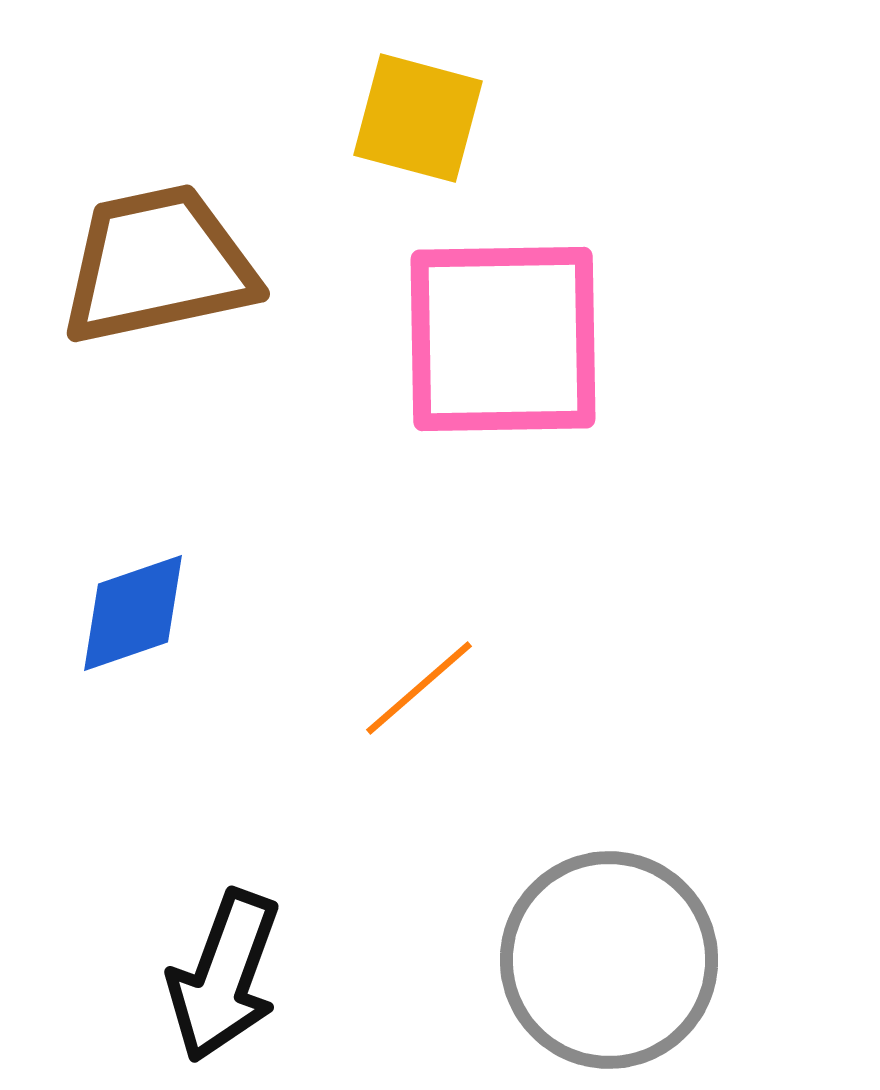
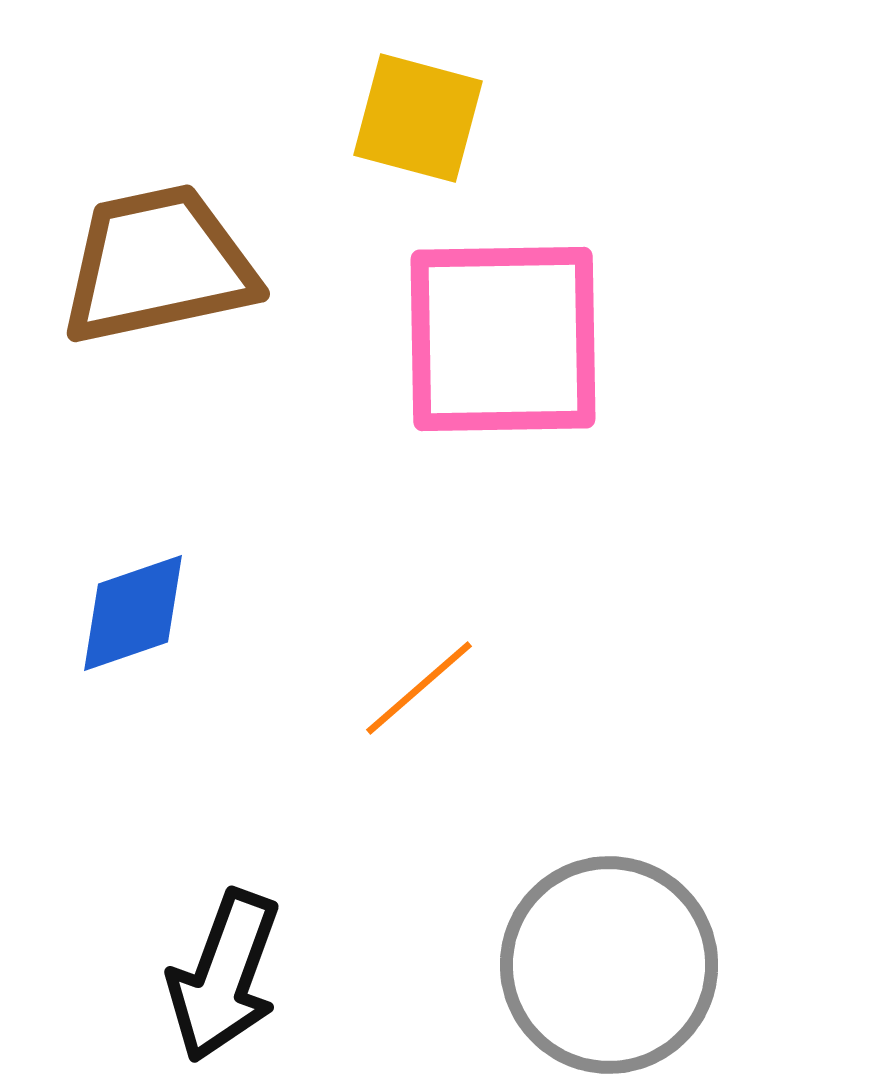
gray circle: moved 5 px down
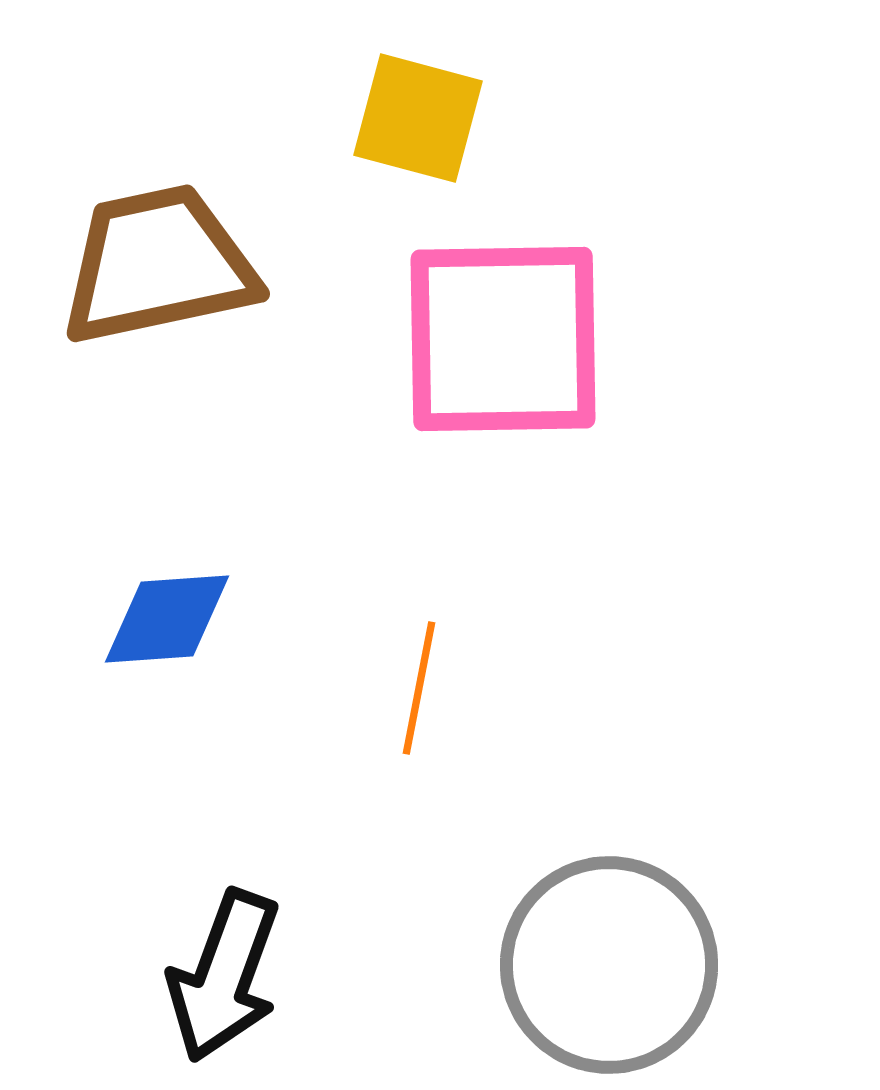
blue diamond: moved 34 px right, 6 px down; rotated 15 degrees clockwise
orange line: rotated 38 degrees counterclockwise
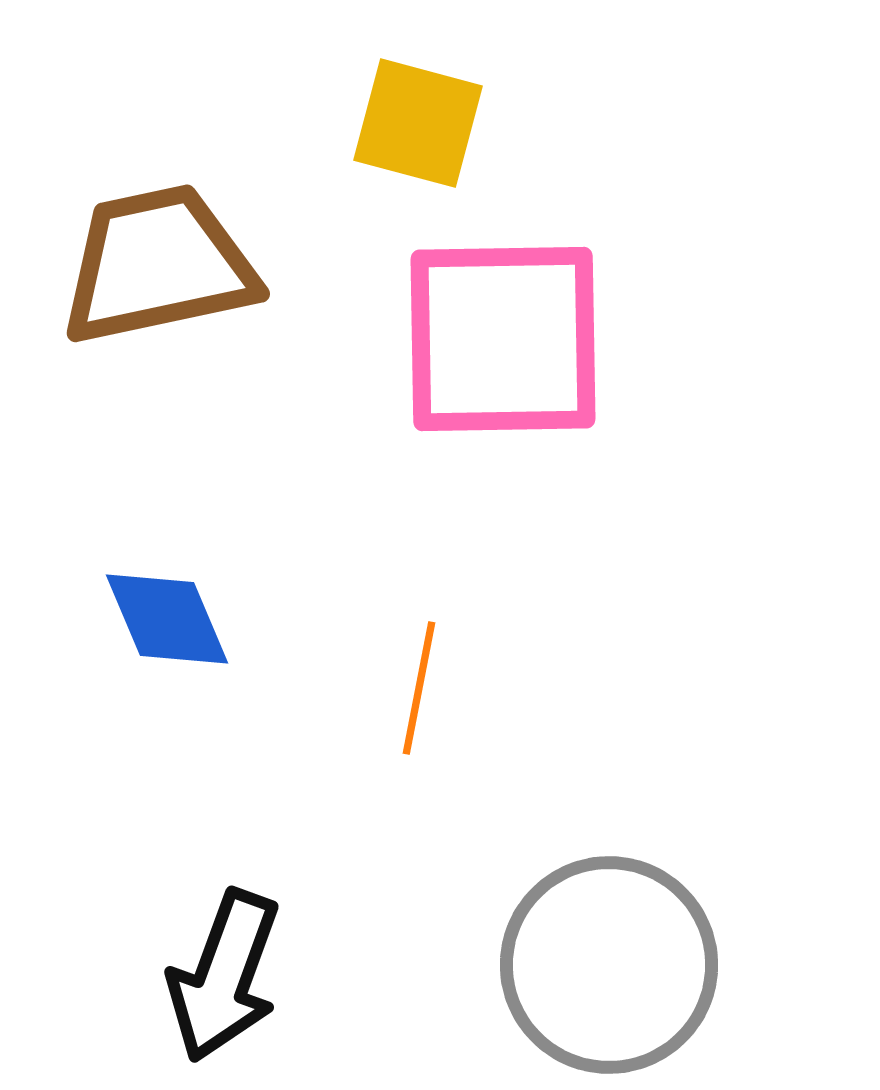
yellow square: moved 5 px down
blue diamond: rotated 71 degrees clockwise
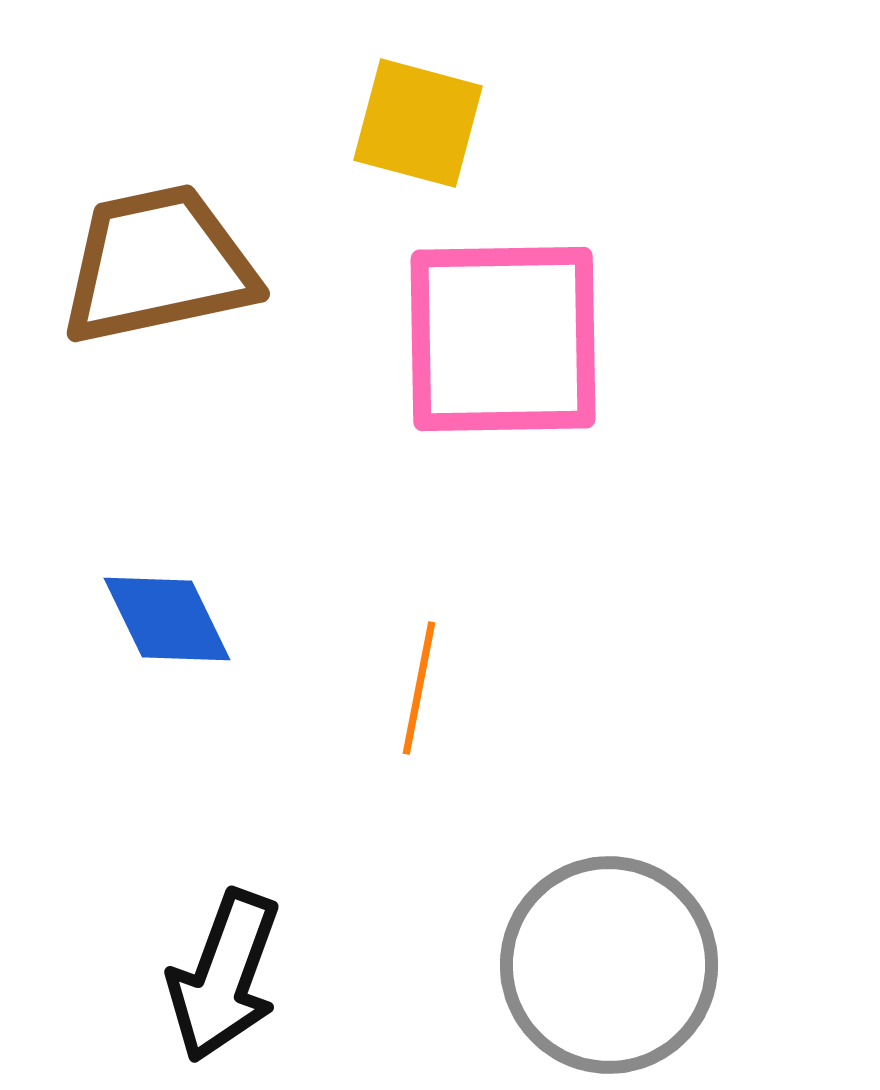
blue diamond: rotated 3 degrees counterclockwise
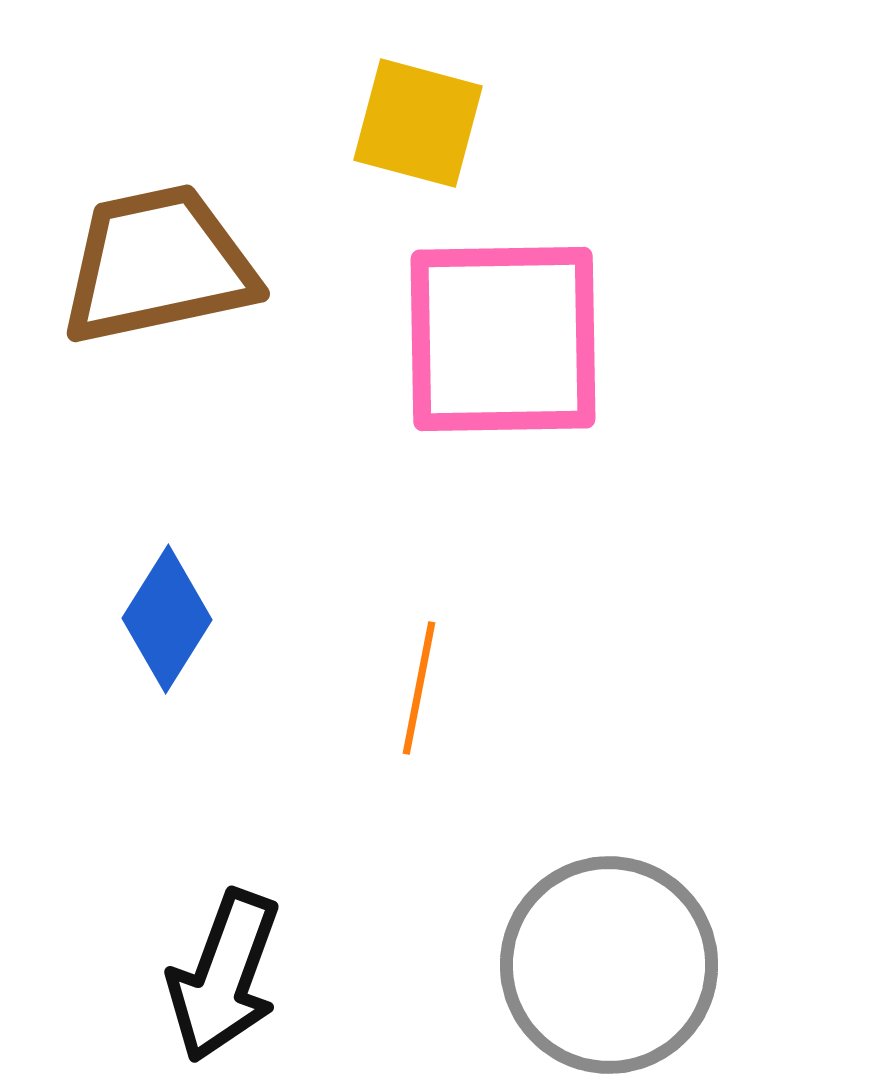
blue diamond: rotated 58 degrees clockwise
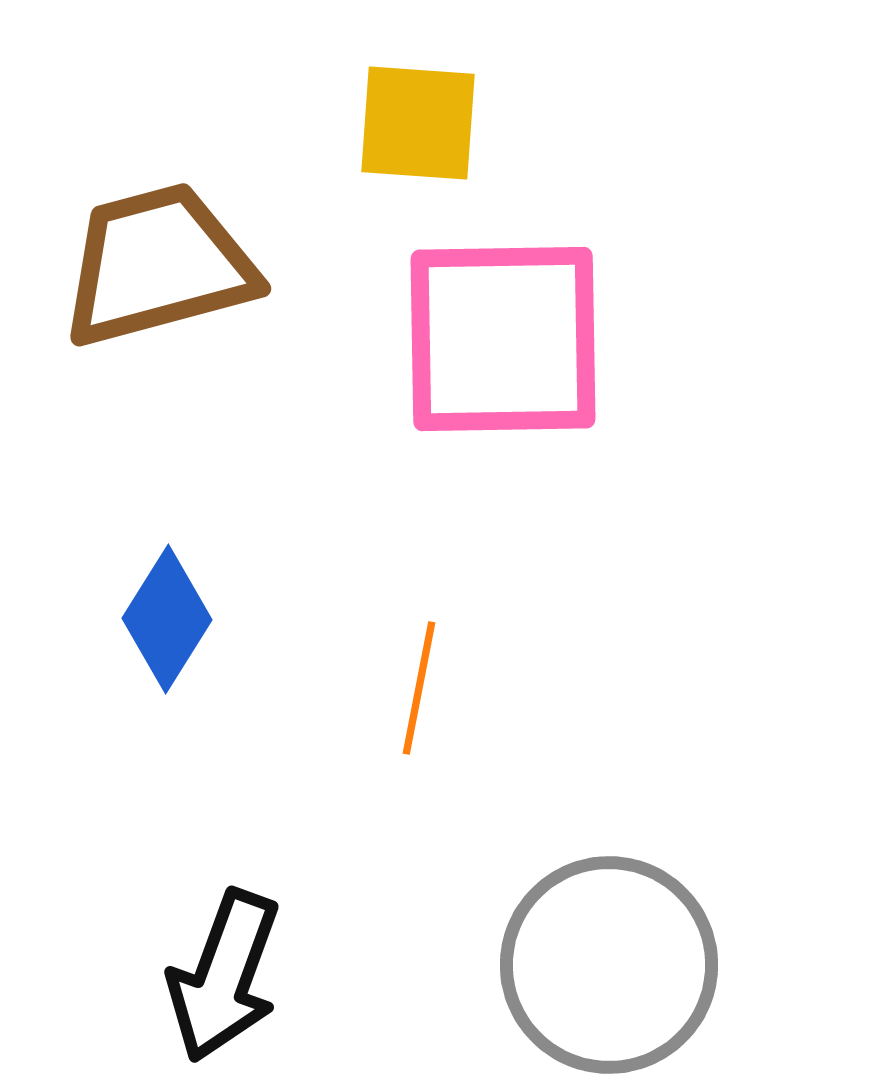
yellow square: rotated 11 degrees counterclockwise
brown trapezoid: rotated 3 degrees counterclockwise
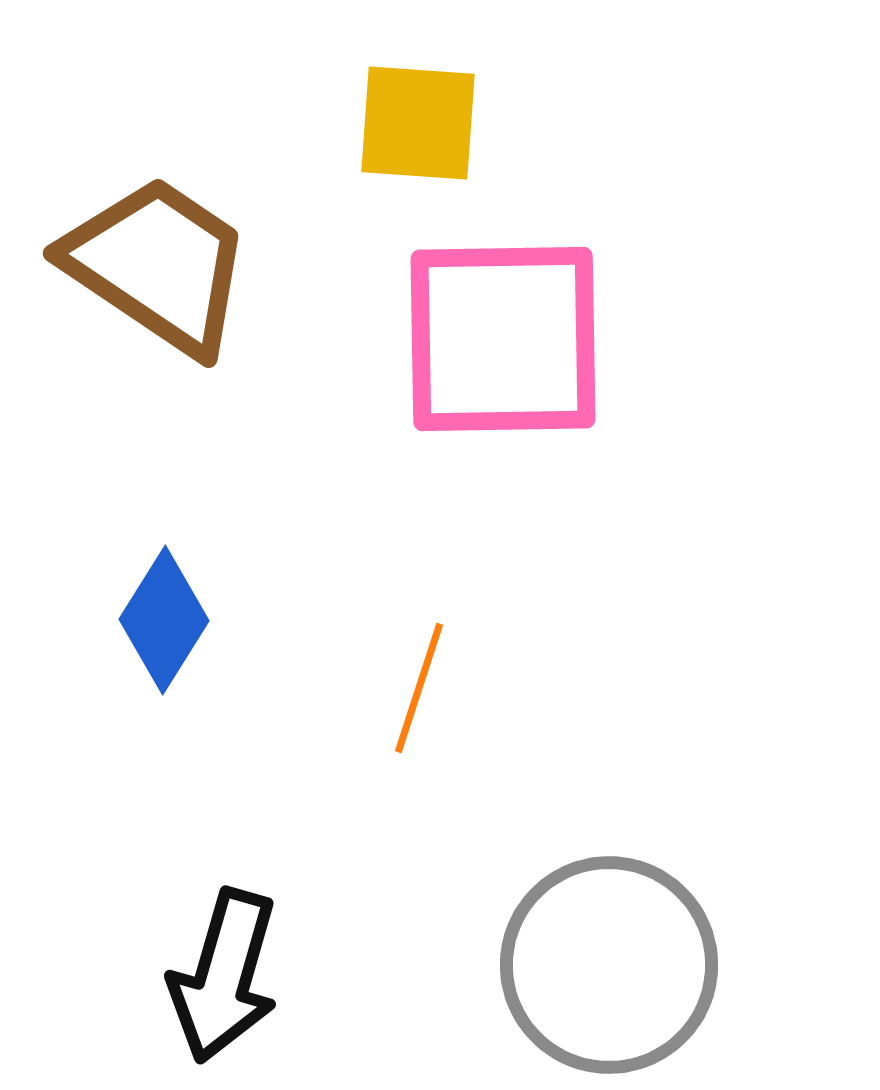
brown trapezoid: rotated 49 degrees clockwise
blue diamond: moved 3 px left, 1 px down
orange line: rotated 7 degrees clockwise
black arrow: rotated 4 degrees counterclockwise
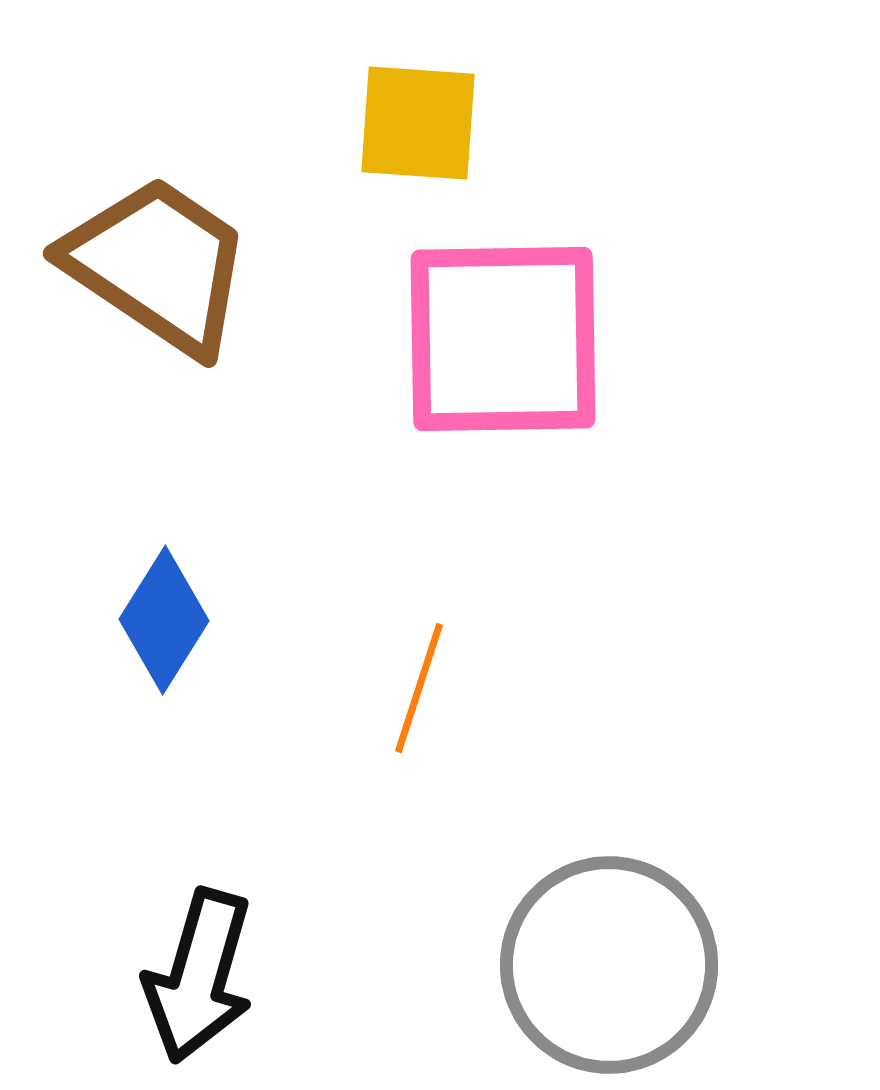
black arrow: moved 25 px left
